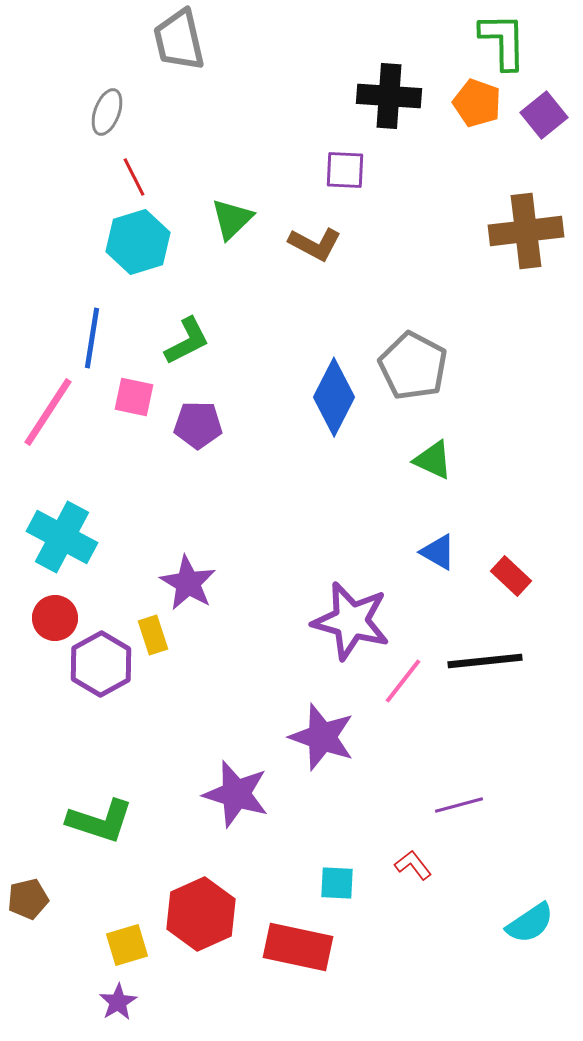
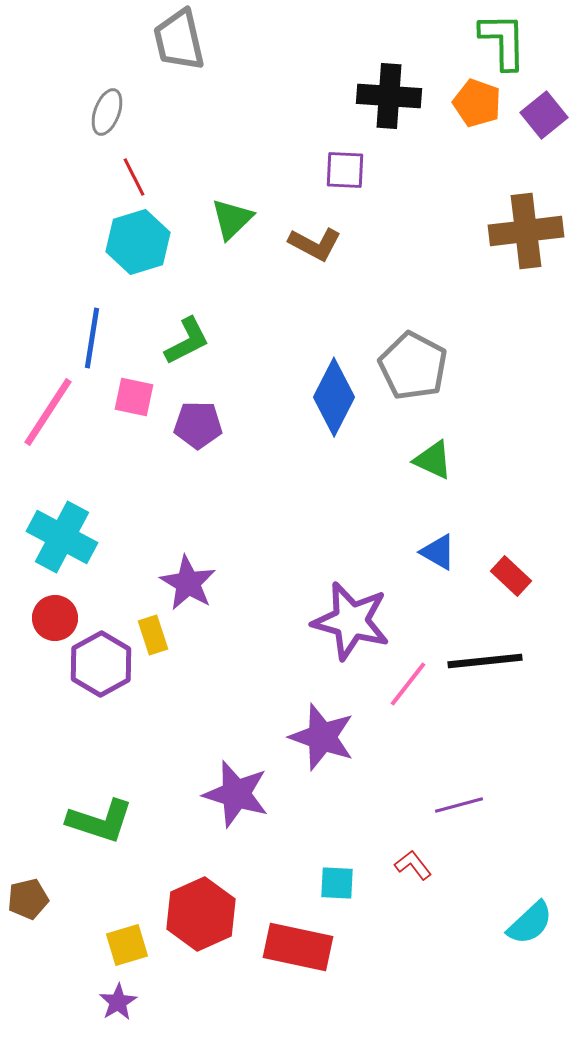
pink line at (403, 681): moved 5 px right, 3 px down
cyan semicircle at (530, 923): rotated 9 degrees counterclockwise
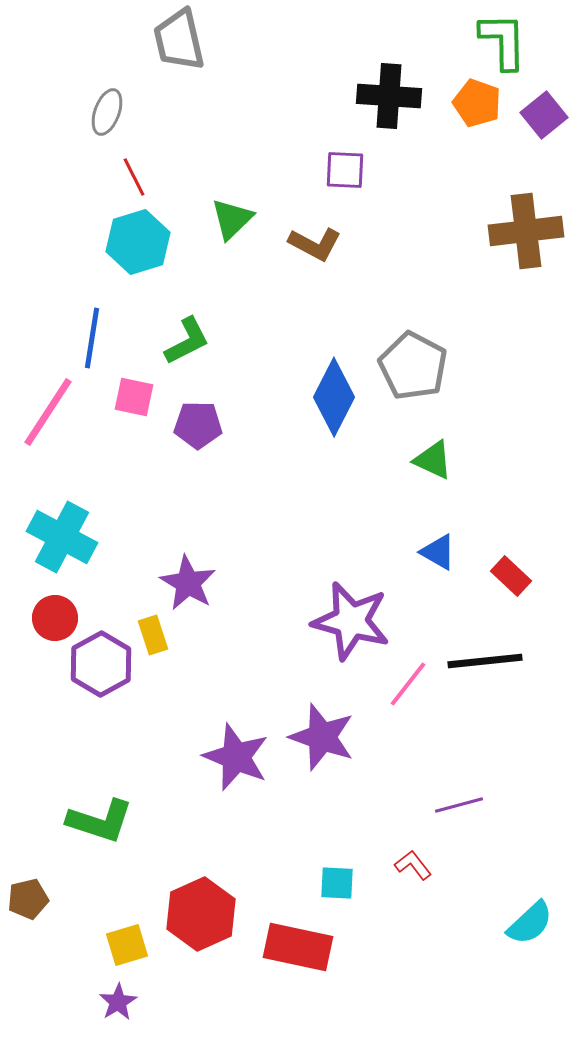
purple star at (236, 794): moved 37 px up; rotated 6 degrees clockwise
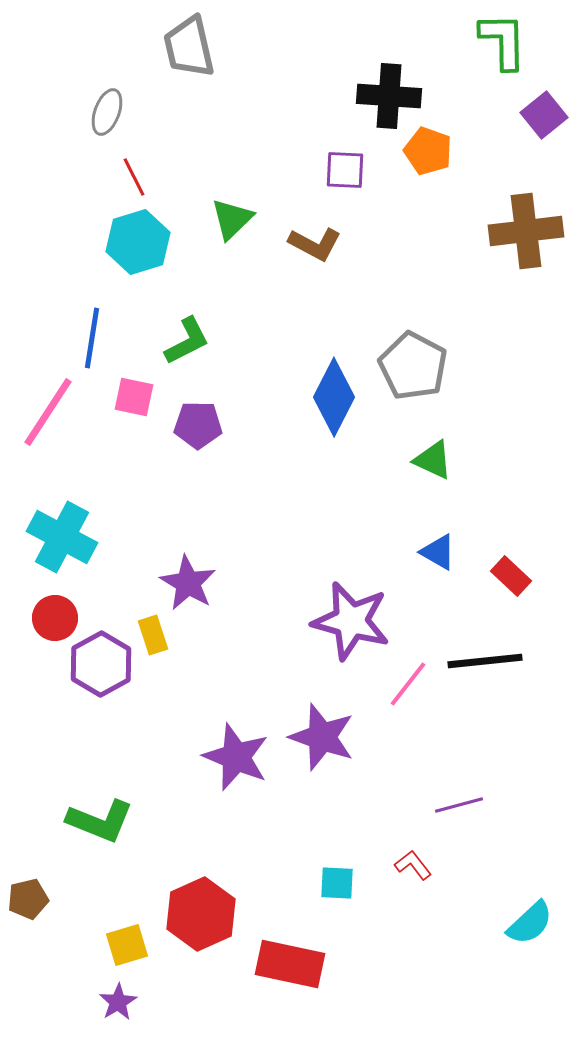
gray trapezoid at (179, 40): moved 10 px right, 7 px down
orange pentagon at (477, 103): moved 49 px left, 48 px down
green L-shape at (100, 821): rotated 4 degrees clockwise
red rectangle at (298, 947): moved 8 px left, 17 px down
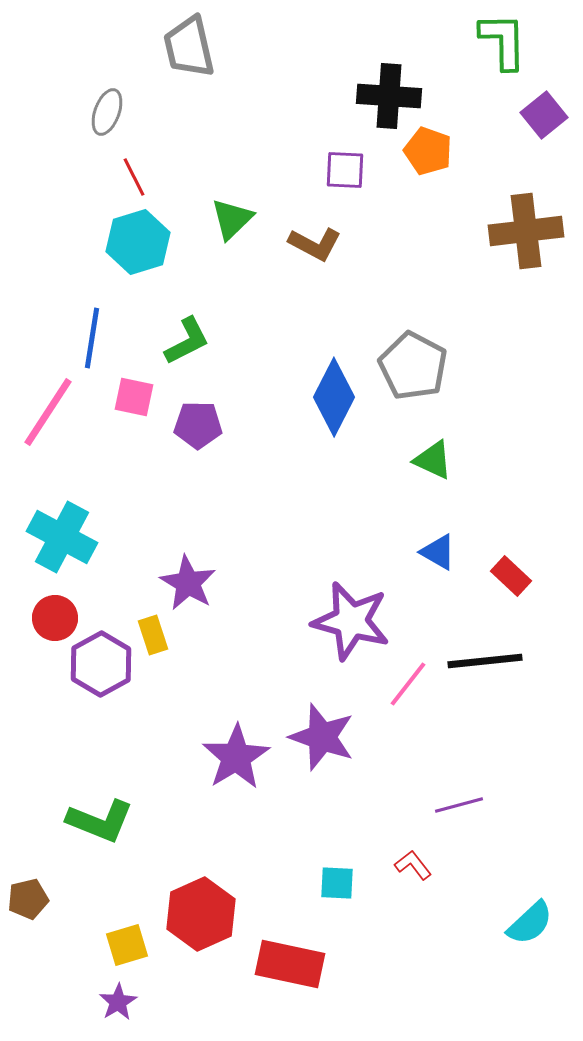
purple star at (236, 757): rotated 18 degrees clockwise
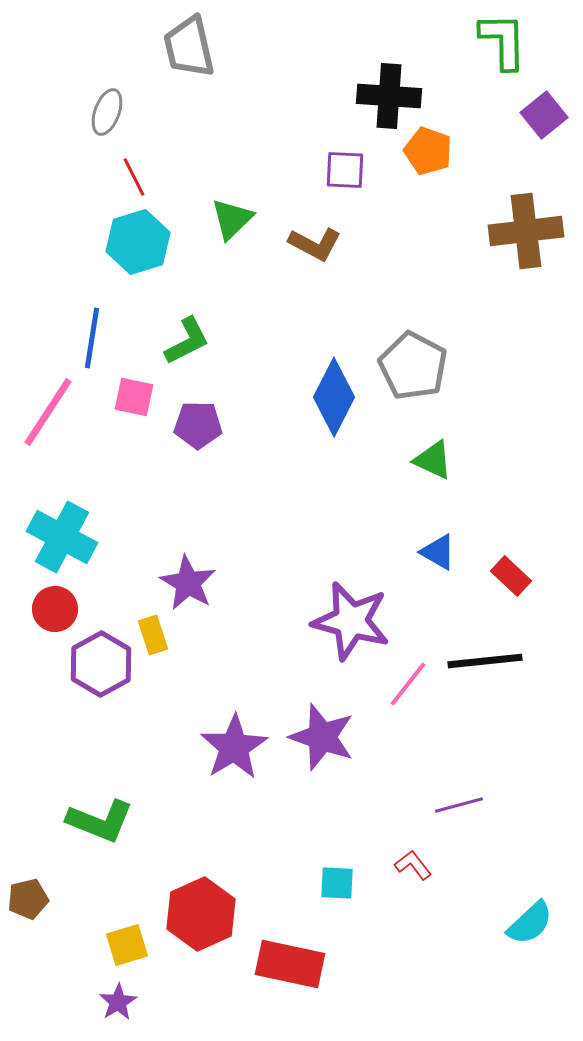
red circle at (55, 618): moved 9 px up
purple star at (236, 757): moved 2 px left, 10 px up
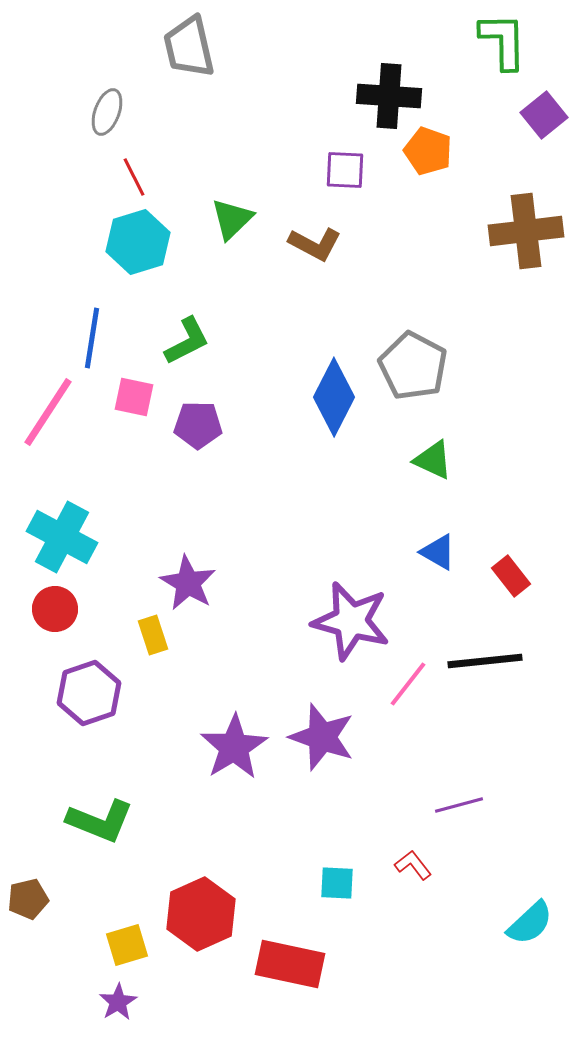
red rectangle at (511, 576): rotated 9 degrees clockwise
purple hexagon at (101, 664): moved 12 px left, 29 px down; rotated 10 degrees clockwise
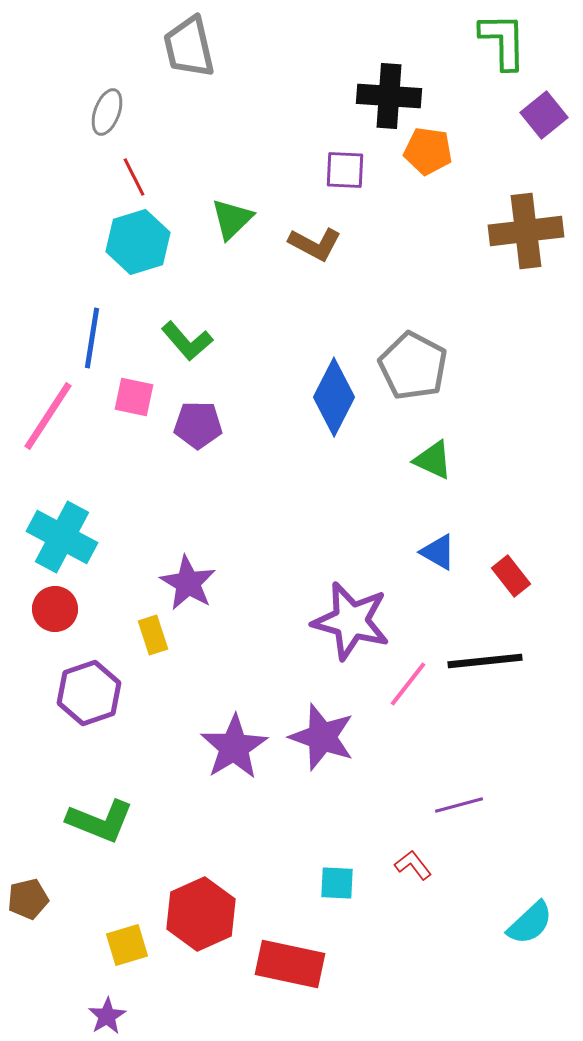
orange pentagon at (428, 151): rotated 12 degrees counterclockwise
green L-shape at (187, 341): rotated 76 degrees clockwise
pink line at (48, 412): moved 4 px down
purple star at (118, 1002): moved 11 px left, 14 px down
